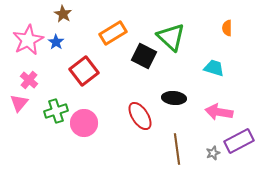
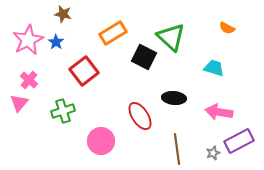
brown star: rotated 18 degrees counterclockwise
orange semicircle: rotated 63 degrees counterclockwise
black square: moved 1 px down
green cross: moved 7 px right
pink circle: moved 17 px right, 18 px down
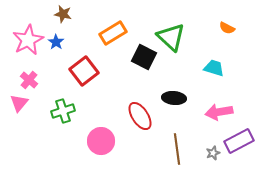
pink arrow: rotated 20 degrees counterclockwise
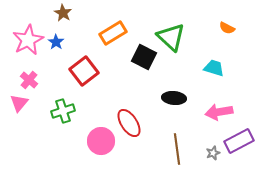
brown star: moved 1 px up; rotated 18 degrees clockwise
red ellipse: moved 11 px left, 7 px down
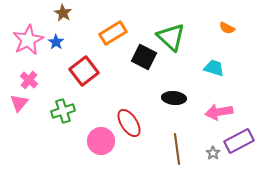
gray star: rotated 16 degrees counterclockwise
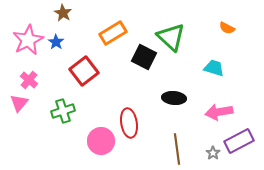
red ellipse: rotated 24 degrees clockwise
